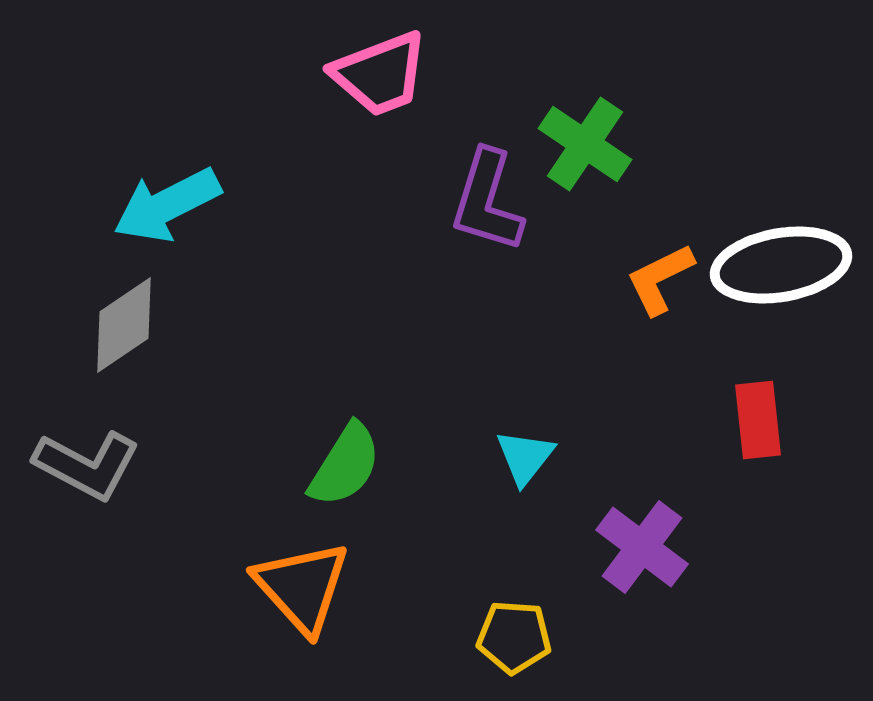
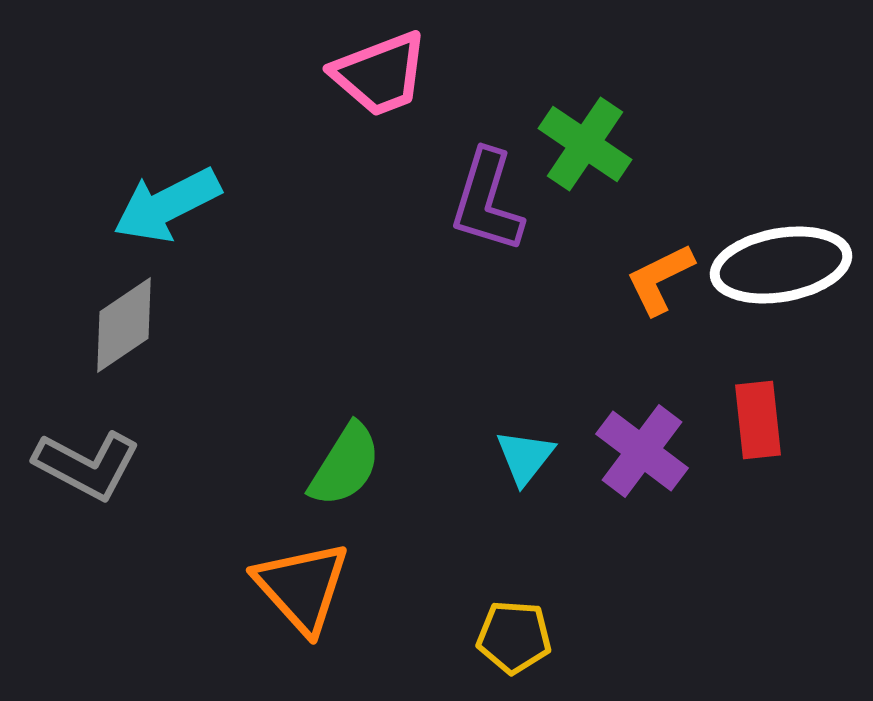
purple cross: moved 96 px up
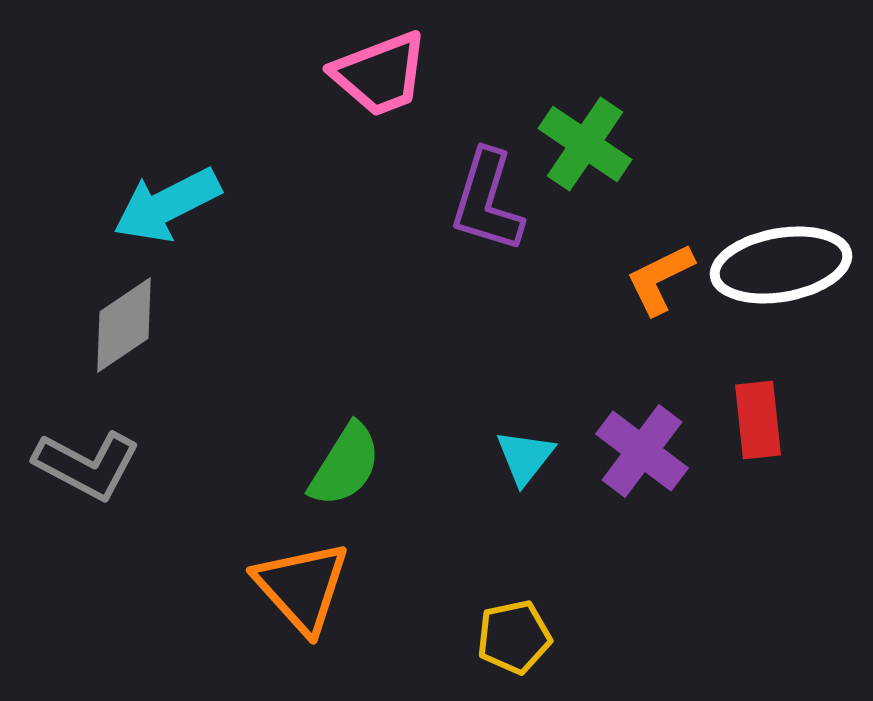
yellow pentagon: rotated 16 degrees counterclockwise
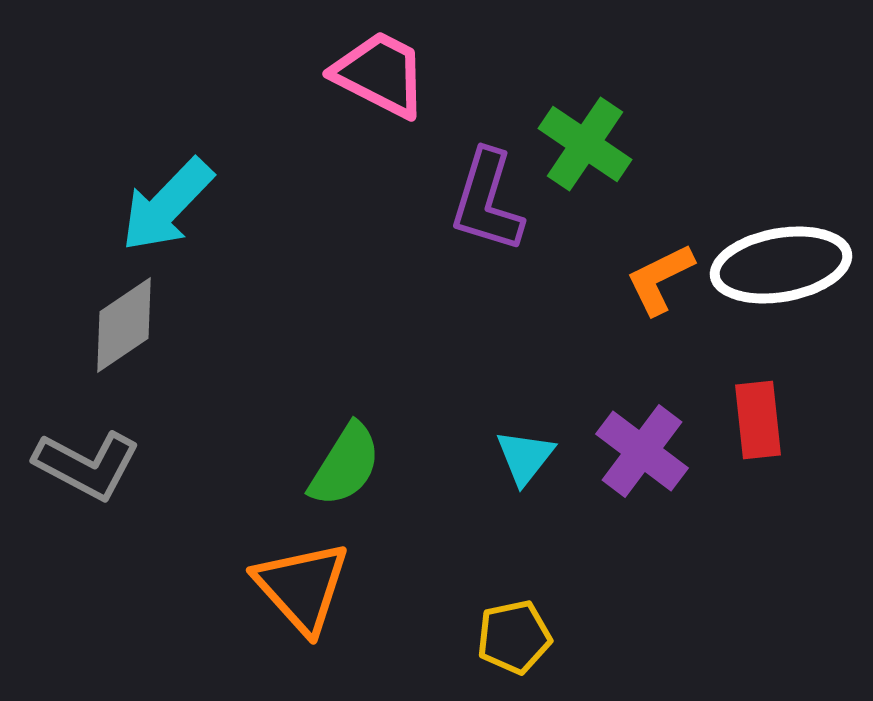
pink trapezoid: rotated 132 degrees counterclockwise
cyan arrow: rotated 19 degrees counterclockwise
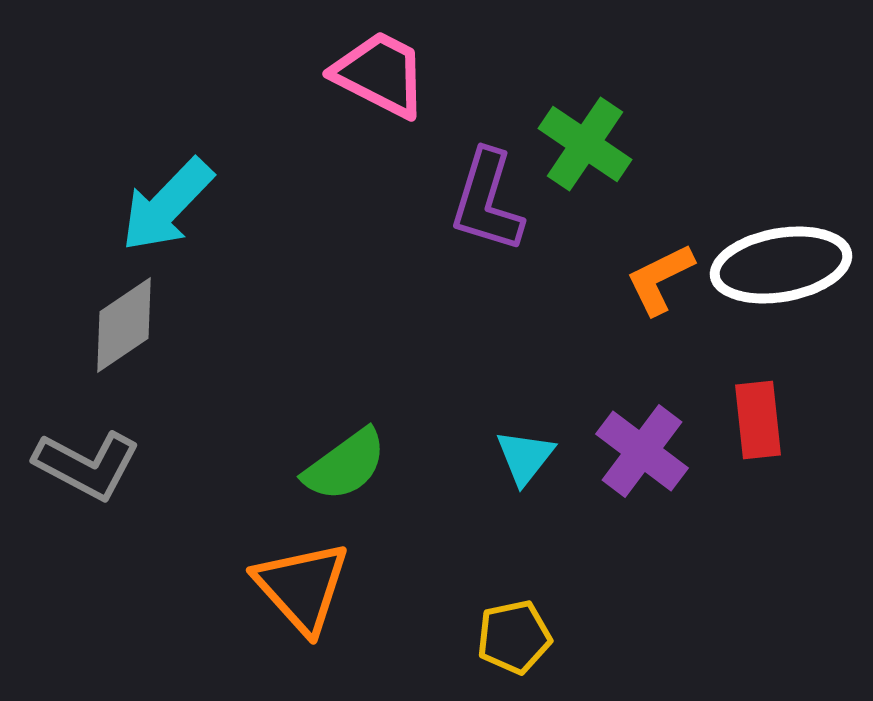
green semicircle: rotated 22 degrees clockwise
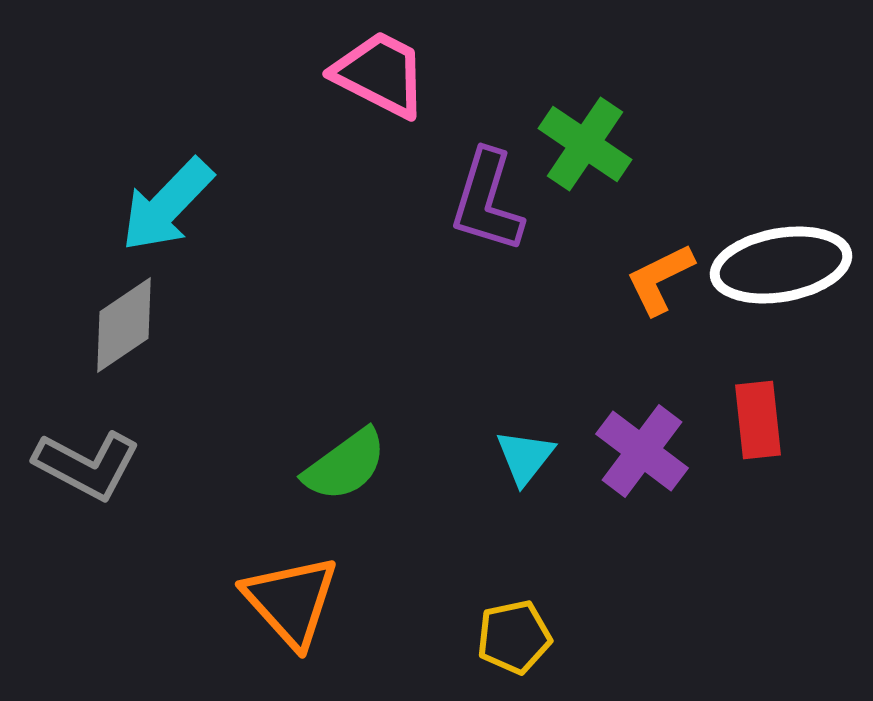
orange triangle: moved 11 px left, 14 px down
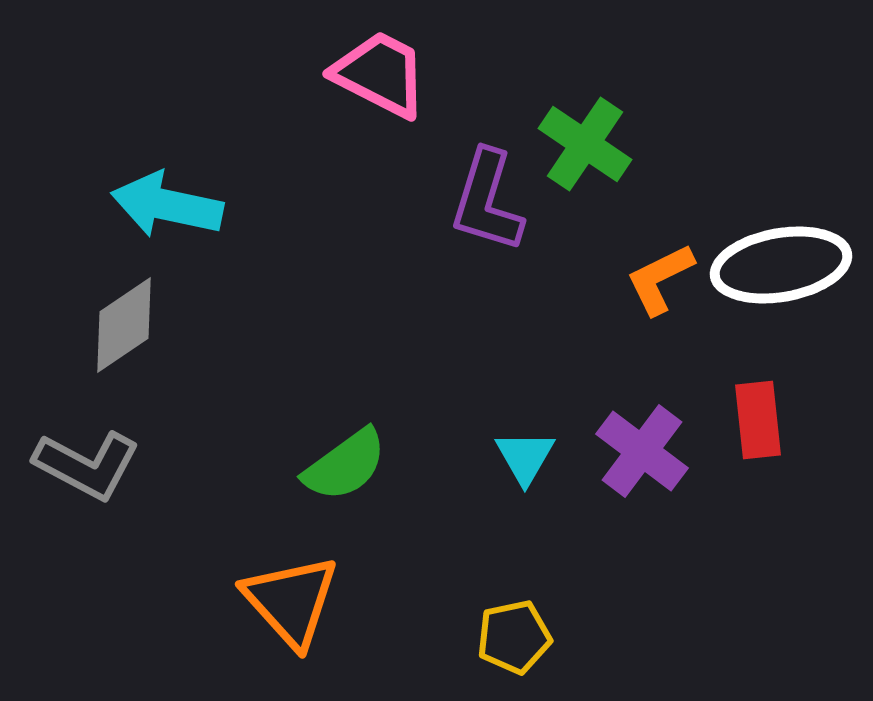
cyan arrow: rotated 58 degrees clockwise
cyan triangle: rotated 8 degrees counterclockwise
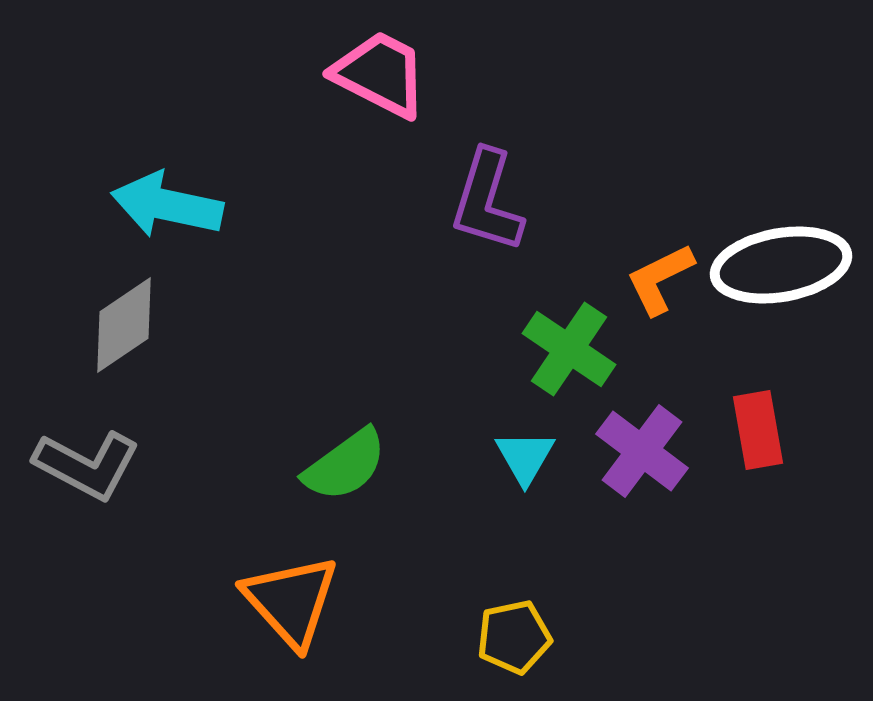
green cross: moved 16 px left, 205 px down
red rectangle: moved 10 px down; rotated 4 degrees counterclockwise
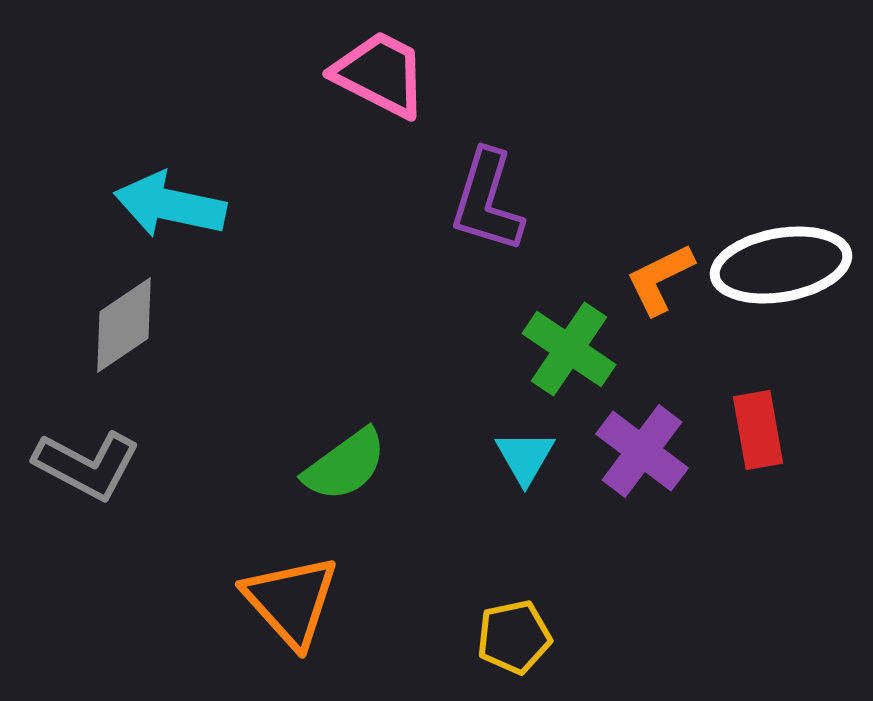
cyan arrow: moved 3 px right
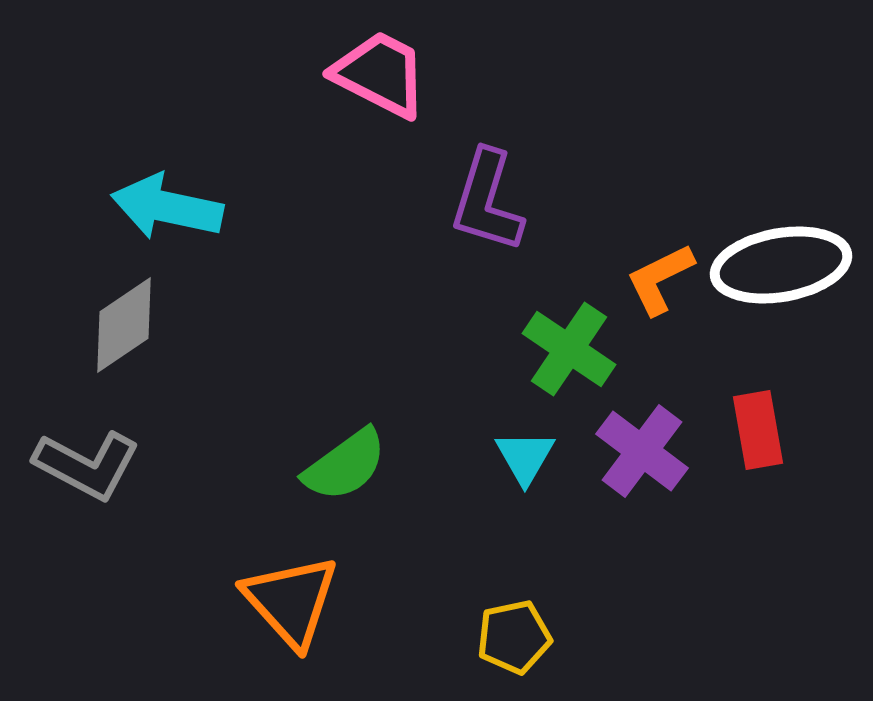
cyan arrow: moved 3 px left, 2 px down
